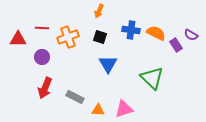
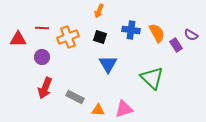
orange semicircle: moved 1 px right; rotated 36 degrees clockwise
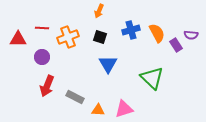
blue cross: rotated 24 degrees counterclockwise
purple semicircle: rotated 24 degrees counterclockwise
red arrow: moved 2 px right, 2 px up
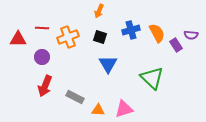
red arrow: moved 2 px left
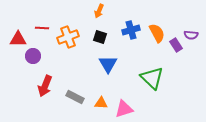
purple circle: moved 9 px left, 1 px up
orange triangle: moved 3 px right, 7 px up
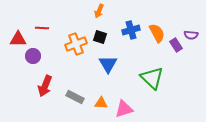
orange cross: moved 8 px right, 7 px down
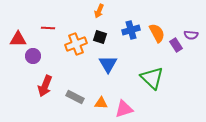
red line: moved 6 px right
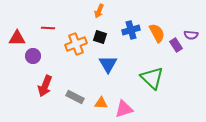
red triangle: moved 1 px left, 1 px up
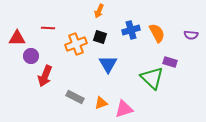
purple rectangle: moved 6 px left, 17 px down; rotated 40 degrees counterclockwise
purple circle: moved 2 px left
red arrow: moved 10 px up
orange triangle: rotated 24 degrees counterclockwise
